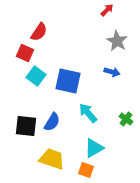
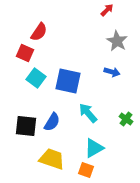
cyan square: moved 2 px down
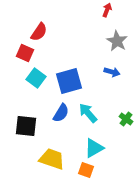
red arrow: rotated 24 degrees counterclockwise
blue square: moved 1 px right; rotated 28 degrees counterclockwise
blue semicircle: moved 9 px right, 9 px up
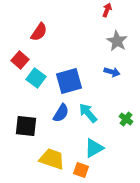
red square: moved 5 px left, 7 px down; rotated 18 degrees clockwise
orange square: moved 5 px left
